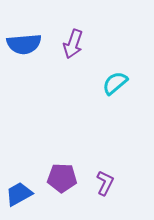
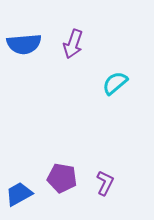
purple pentagon: rotated 8 degrees clockwise
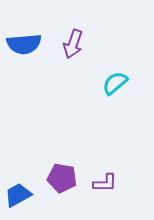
purple L-shape: rotated 65 degrees clockwise
blue trapezoid: moved 1 px left, 1 px down
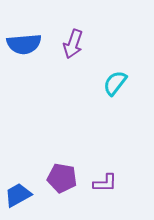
cyan semicircle: rotated 12 degrees counterclockwise
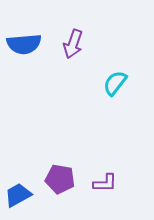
purple pentagon: moved 2 px left, 1 px down
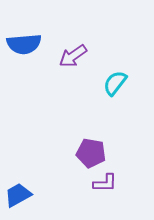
purple arrow: moved 12 px down; rotated 36 degrees clockwise
purple pentagon: moved 31 px right, 26 px up
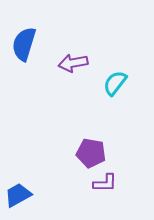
blue semicircle: rotated 112 degrees clockwise
purple arrow: moved 7 px down; rotated 24 degrees clockwise
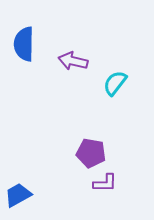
blue semicircle: rotated 16 degrees counterclockwise
purple arrow: moved 2 px up; rotated 24 degrees clockwise
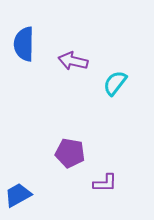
purple pentagon: moved 21 px left
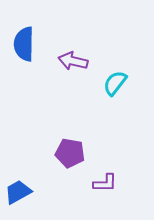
blue trapezoid: moved 3 px up
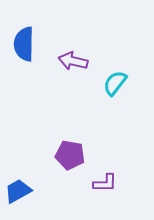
purple pentagon: moved 2 px down
blue trapezoid: moved 1 px up
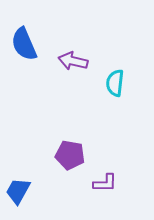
blue semicircle: rotated 24 degrees counterclockwise
cyan semicircle: rotated 32 degrees counterclockwise
blue trapezoid: rotated 32 degrees counterclockwise
